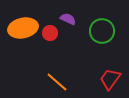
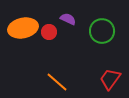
red circle: moved 1 px left, 1 px up
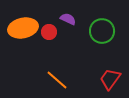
orange line: moved 2 px up
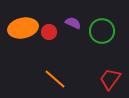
purple semicircle: moved 5 px right, 4 px down
orange line: moved 2 px left, 1 px up
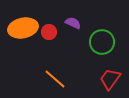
green circle: moved 11 px down
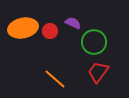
red circle: moved 1 px right, 1 px up
green circle: moved 8 px left
red trapezoid: moved 12 px left, 7 px up
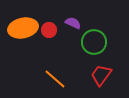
red circle: moved 1 px left, 1 px up
red trapezoid: moved 3 px right, 3 px down
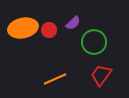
purple semicircle: rotated 112 degrees clockwise
orange line: rotated 65 degrees counterclockwise
